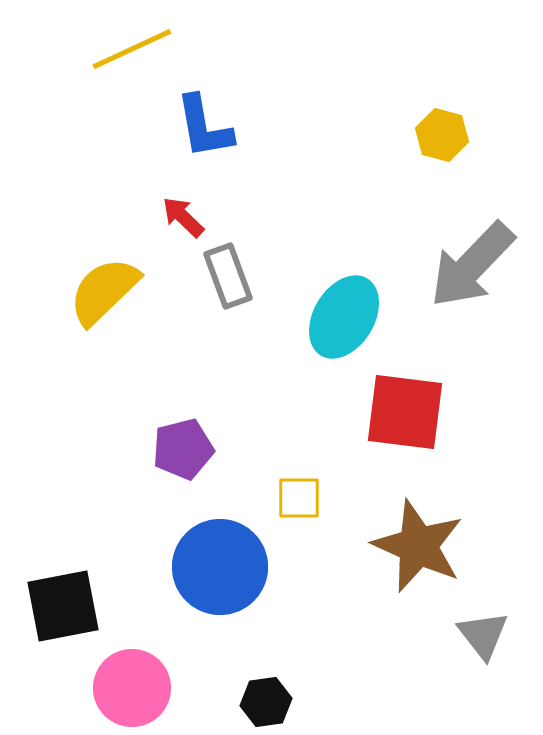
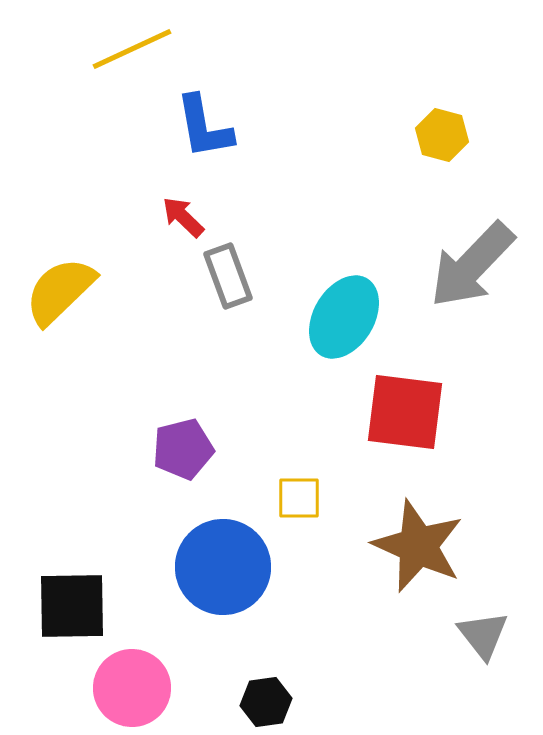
yellow semicircle: moved 44 px left
blue circle: moved 3 px right
black square: moved 9 px right; rotated 10 degrees clockwise
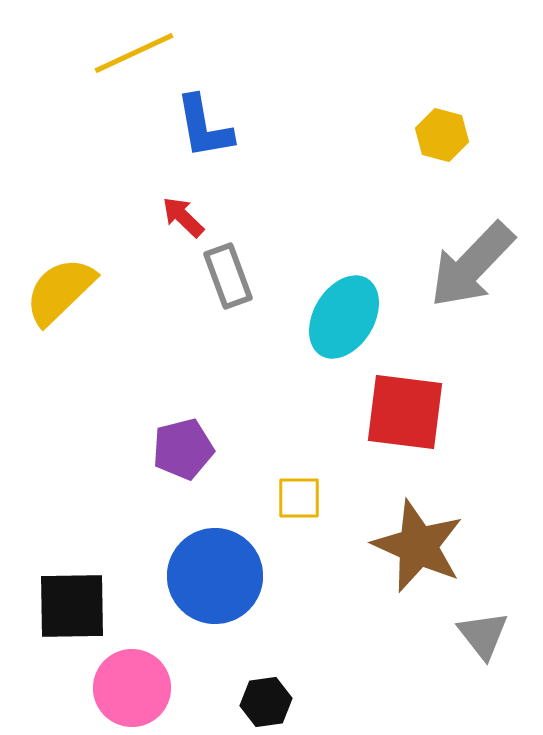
yellow line: moved 2 px right, 4 px down
blue circle: moved 8 px left, 9 px down
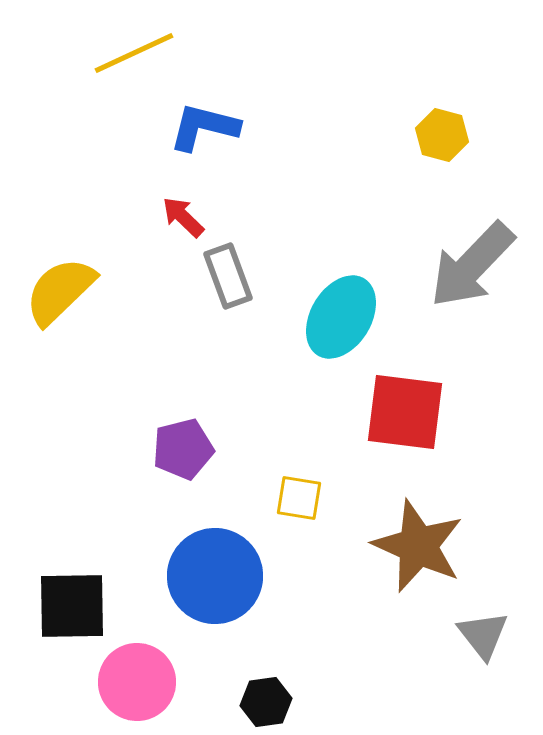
blue L-shape: rotated 114 degrees clockwise
cyan ellipse: moved 3 px left
yellow square: rotated 9 degrees clockwise
pink circle: moved 5 px right, 6 px up
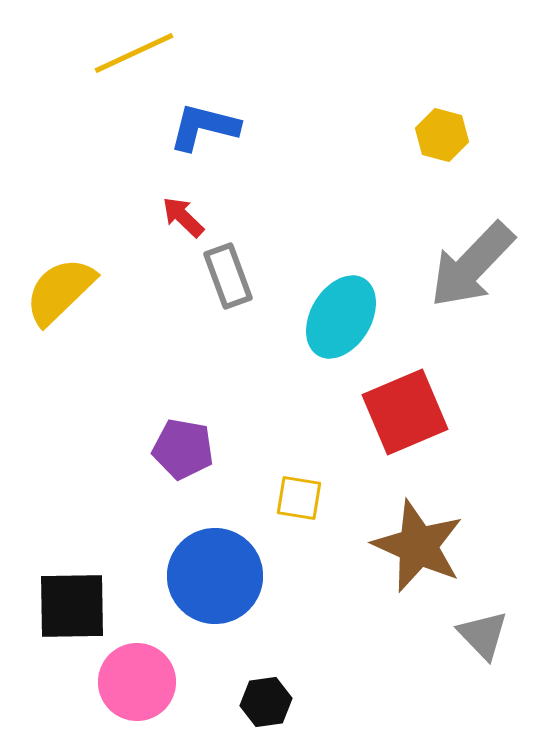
red square: rotated 30 degrees counterclockwise
purple pentagon: rotated 24 degrees clockwise
gray triangle: rotated 6 degrees counterclockwise
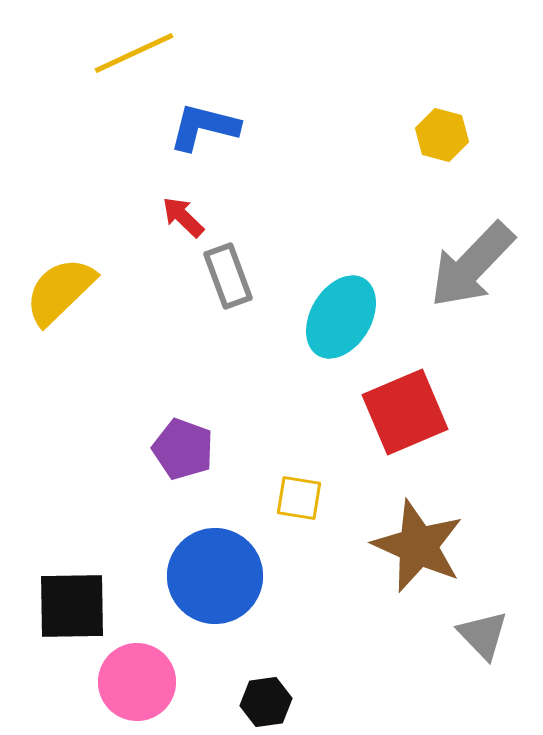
purple pentagon: rotated 10 degrees clockwise
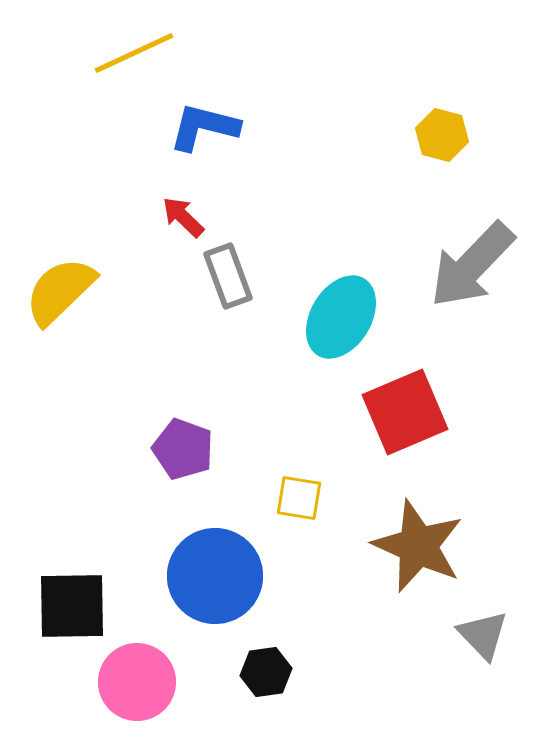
black hexagon: moved 30 px up
